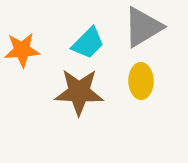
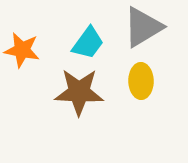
cyan trapezoid: rotated 9 degrees counterclockwise
orange star: rotated 15 degrees clockwise
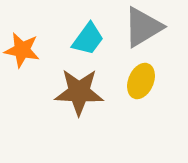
cyan trapezoid: moved 4 px up
yellow ellipse: rotated 24 degrees clockwise
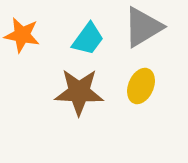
orange star: moved 15 px up
yellow ellipse: moved 5 px down
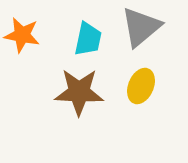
gray triangle: moved 2 px left; rotated 9 degrees counterclockwise
cyan trapezoid: rotated 24 degrees counterclockwise
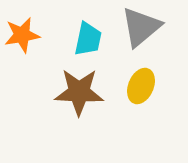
orange star: rotated 21 degrees counterclockwise
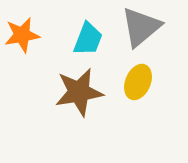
cyan trapezoid: rotated 9 degrees clockwise
yellow ellipse: moved 3 px left, 4 px up
brown star: rotated 12 degrees counterclockwise
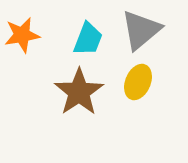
gray triangle: moved 3 px down
brown star: rotated 24 degrees counterclockwise
